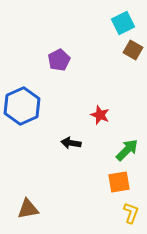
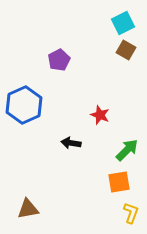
brown square: moved 7 px left
blue hexagon: moved 2 px right, 1 px up
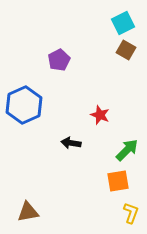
orange square: moved 1 px left, 1 px up
brown triangle: moved 3 px down
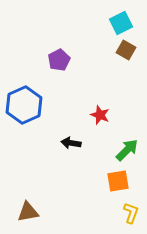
cyan square: moved 2 px left
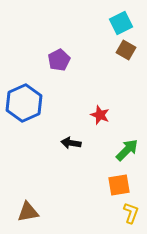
blue hexagon: moved 2 px up
orange square: moved 1 px right, 4 px down
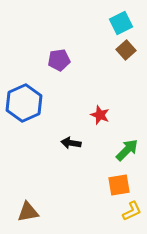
brown square: rotated 18 degrees clockwise
purple pentagon: rotated 20 degrees clockwise
yellow L-shape: moved 1 px right, 2 px up; rotated 45 degrees clockwise
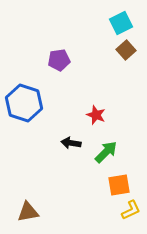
blue hexagon: rotated 18 degrees counterclockwise
red star: moved 4 px left
green arrow: moved 21 px left, 2 px down
yellow L-shape: moved 1 px left, 1 px up
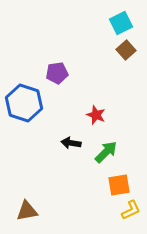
purple pentagon: moved 2 px left, 13 px down
brown triangle: moved 1 px left, 1 px up
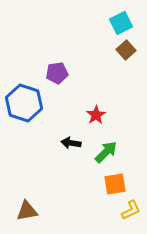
red star: rotated 18 degrees clockwise
orange square: moved 4 px left, 1 px up
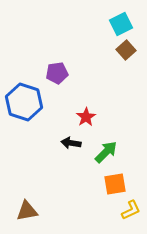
cyan square: moved 1 px down
blue hexagon: moved 1 px up
red star: moved 10 px left, 2 px down
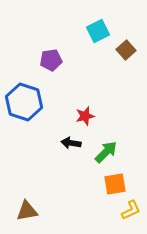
cyan square: moved 23 px left, 7 px down
purple pentagon: moved 6 px left, 13 px up
red star: moved 1 px left, 1 px up; rotated 18 degrees clockwise
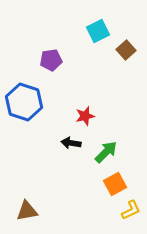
orange square: rotated 20 degrees counterclockwise
